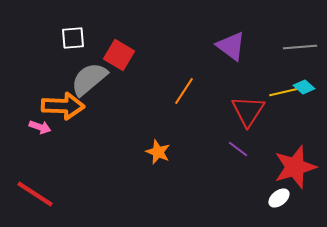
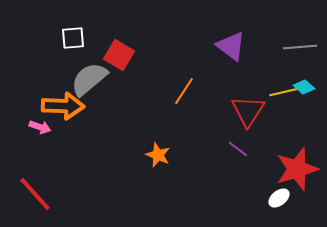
orange star: moved 3 px down
red star: moved 2 px right, 2 px down
red line: rotated 15 degrees clockwise
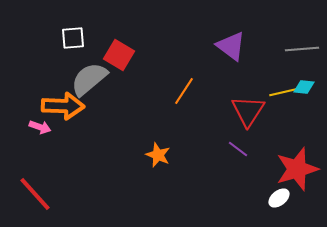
gray line: moved 2 px right, 2 px down
cyan diamond: rotated 35 degrees counterclockwise
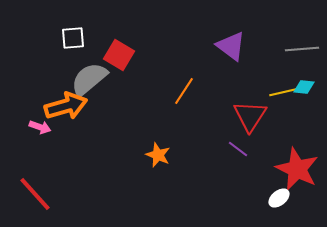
orange arrow: moved 3 px right; rotated 18 degrees counterclockwise
red triangle: moved 2 px right, 5 px down
red star: rotated 30 degrees counterclockwise
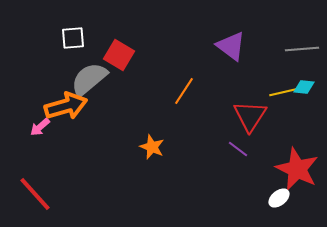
pink arrow: rotated 120 degrees clockwise
orange star: moved 6 px left, 8 px up
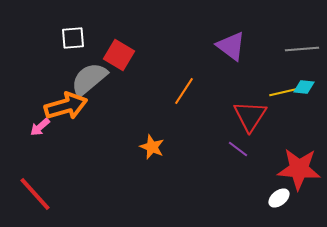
red star: moved 2 px right; rotated 21 degrees counterclockwise
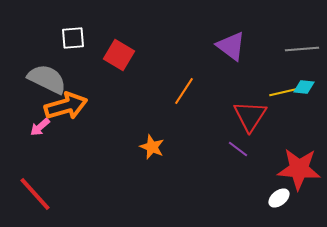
gray semicircle: moved 42 px left; rotated 66 degrees clockwise
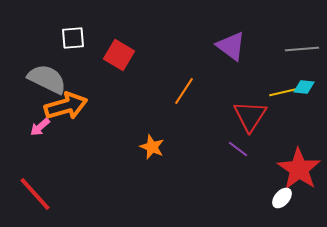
red star: rotated 30 degrees clockwise
white ellipse: moved 3 px right; rotated 10 degrees counterclockwise
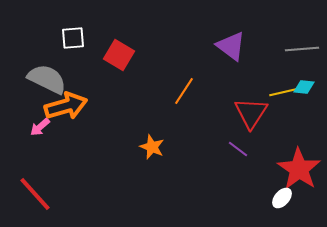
red triangle: moved 1 px right, 3 px up
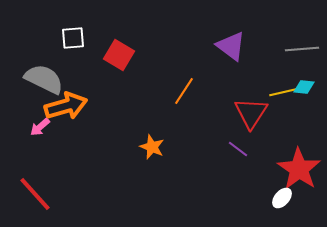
gray semicircle: moved 3 px left
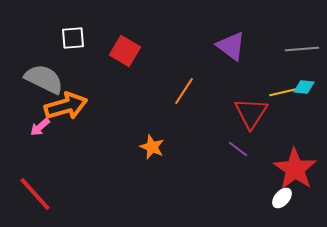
red square: moved 6 px right, 4 px up
red star: moved 4 px left
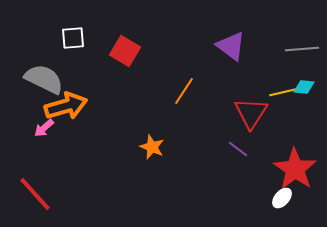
pink arrow: moved 4 px right, 1 px down
